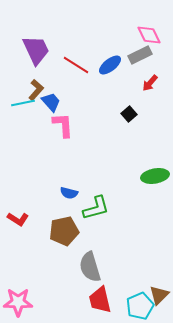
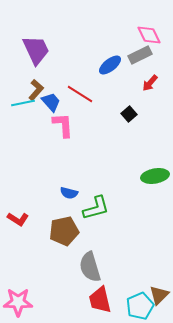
red line: moved 4 px right, 29 px down
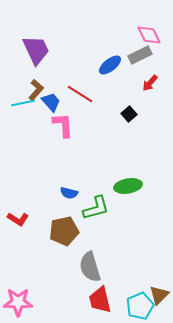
green ellipse: moved 27 px left, 10 px down
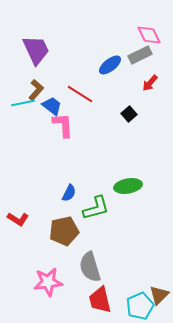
blue trapezoid: moved 1 px right, 4 px down; rotated 10 degrees counterclockwise
blue semicircle: rotated 78 degrees counterclockwise
pink star: moved 30 px right, 20 px up; rotated 8 degrees counterclockwise
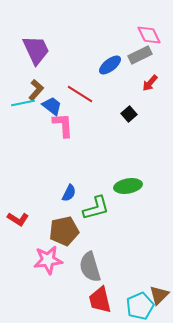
pink star: moved 22 px up
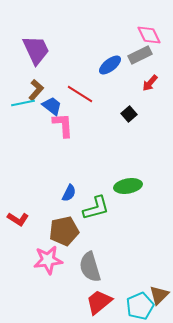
red trapezoid: moved 1 px left, 2 px down; rotated 64 degrees clockwise
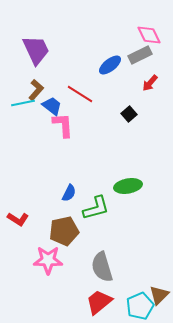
pink star: rotated 8 degrees clockwise
gray semicircle: moved 12 px right
